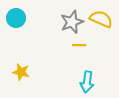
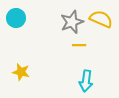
cyan arrow: moved 1 px left, 1 px up
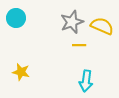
yellow semicircle: moved 1 px right, 7 px down
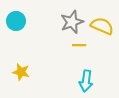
cyan circle: moved 3 px down
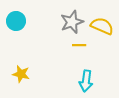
yellow star: moved 2 px down
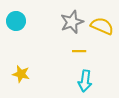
yellow line: moved 6 px down
cyan arrow: moved 1 px left
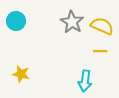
gray star: rotated 20 degrees counterclockwise
yellow line: moved 21 px right
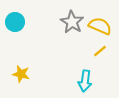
cyan circle: moved 1 px left, 1 px down
yellow semicircle: moved 2 px left
yellow line: rotated 40 degrees counterclockwise
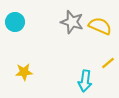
gray star: rotated 15 degrees counterclockwise
yellow line: moved 8 px right, 12 px down
yellow star: moved 3 px right, 2 px up; rotated 18 degrees counterclockwise
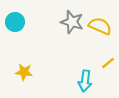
yellow star: rotated 12 degrees clockwise
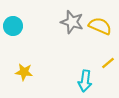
cyan circle: moved 2 px left, 4 px down
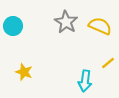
gray star: moved 6 px left; rotated 15 degrees clockwise
yellow star: rotated 12 degrees clockwise
